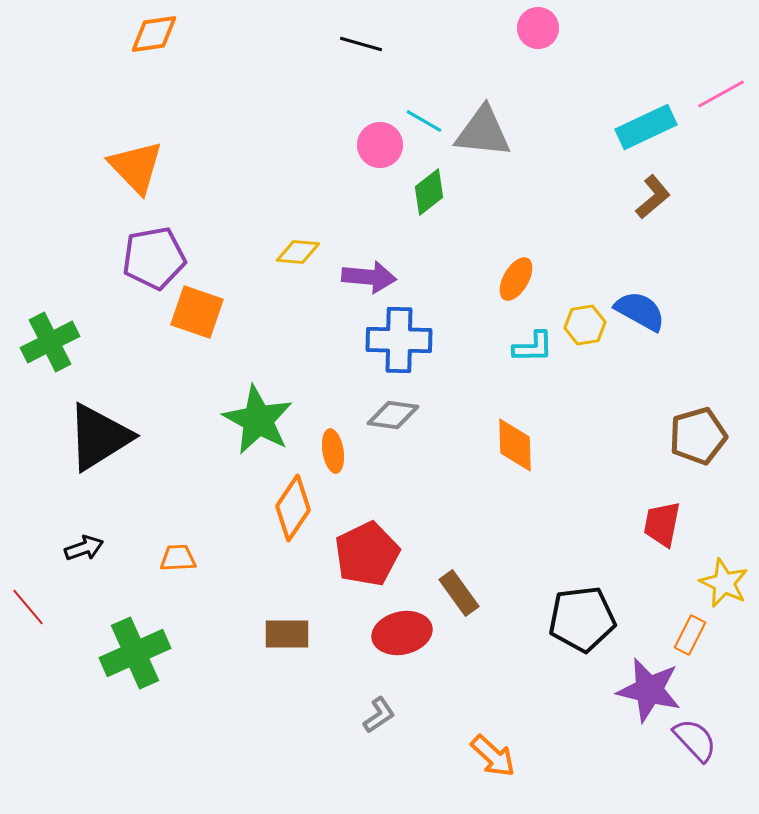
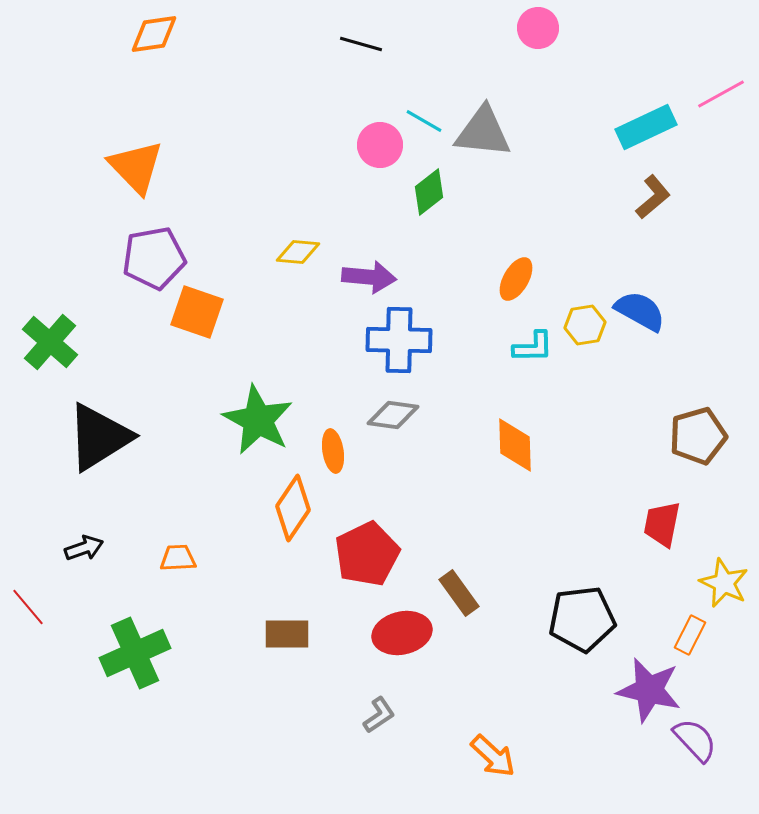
green cross at (50, 342): rotated 22 degrees counterclockwise
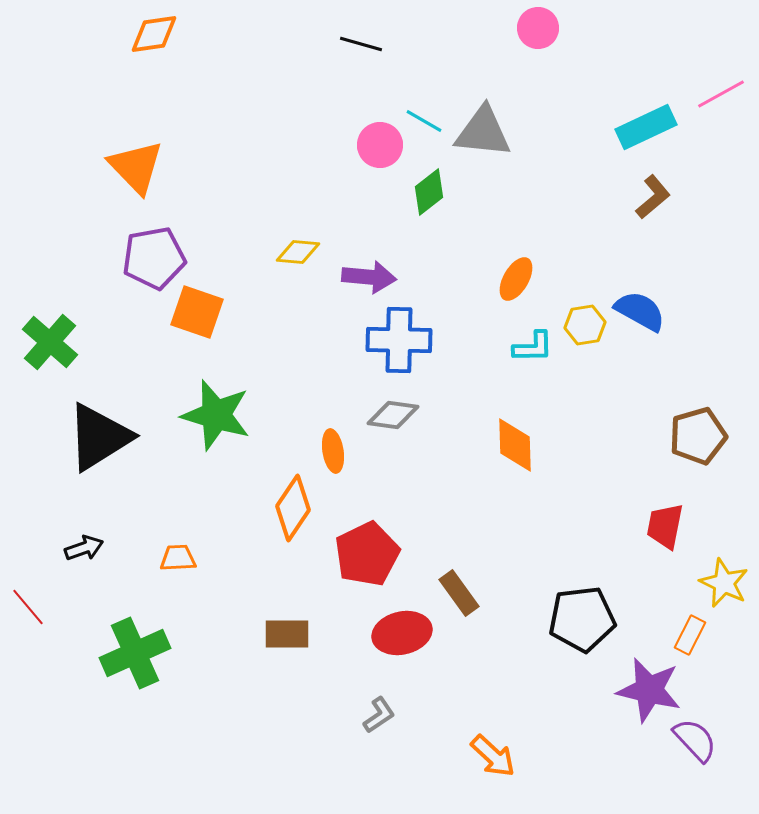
green star at (258, 420): moved 42 px left, 5 px up; rotated 12 degrees counterclockwise
red trapezoid at (662, 524): moved 3 px right, 2 px down
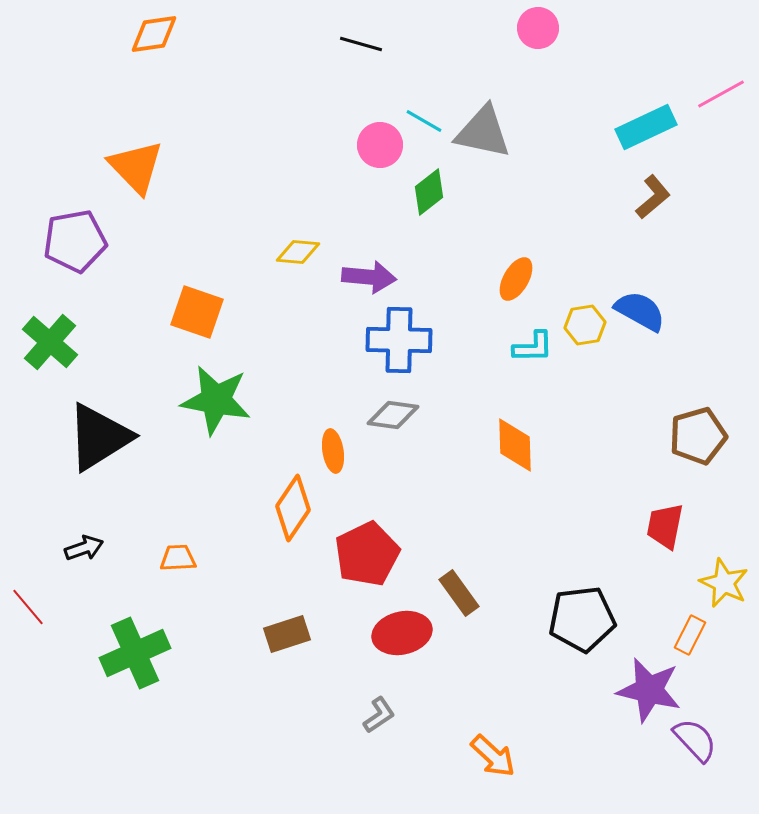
gray triangle at (483, 132): rotated 6 degrees clockwise
purple pentagon at (154, 258): moved 79 px left, 17 px up
green star at (216, 415): moved 15 px up; rotated 6 degrees counterclockwise
brown rectangle at (287, 634): rotated 18 degrees counterclockwise
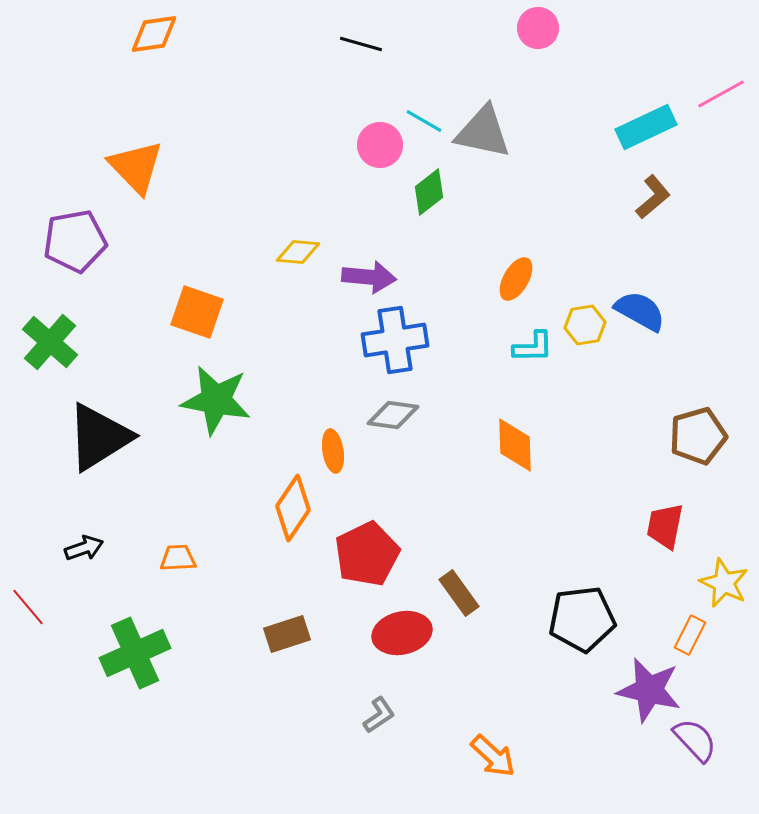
blue cross at (399, 340): moved 4 px left; rotated 10 degrees counterclockwise
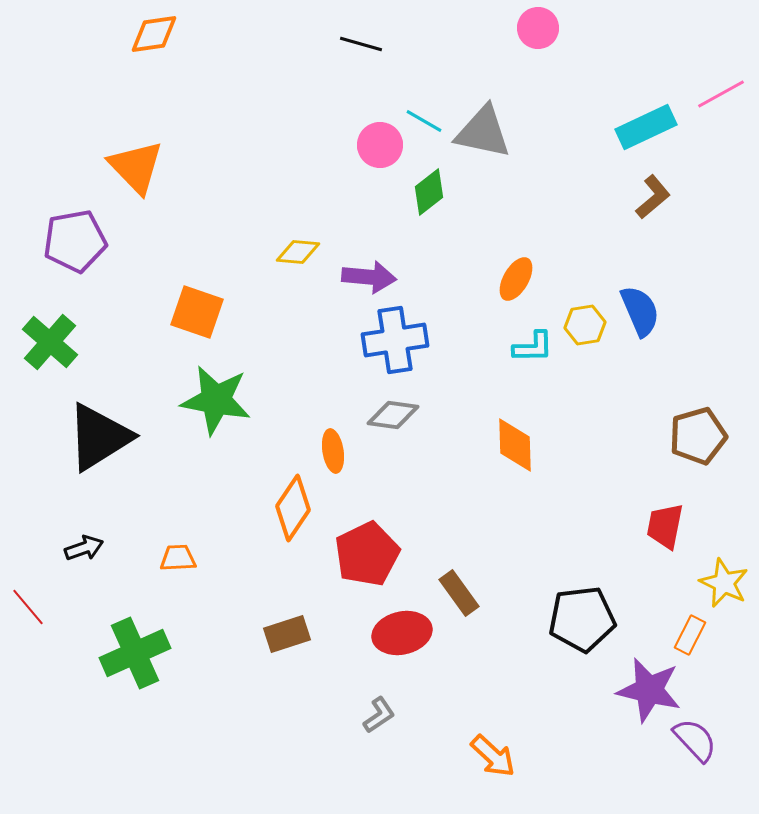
blue semicircle at (640, 311): rotated 38 degrees clockwise
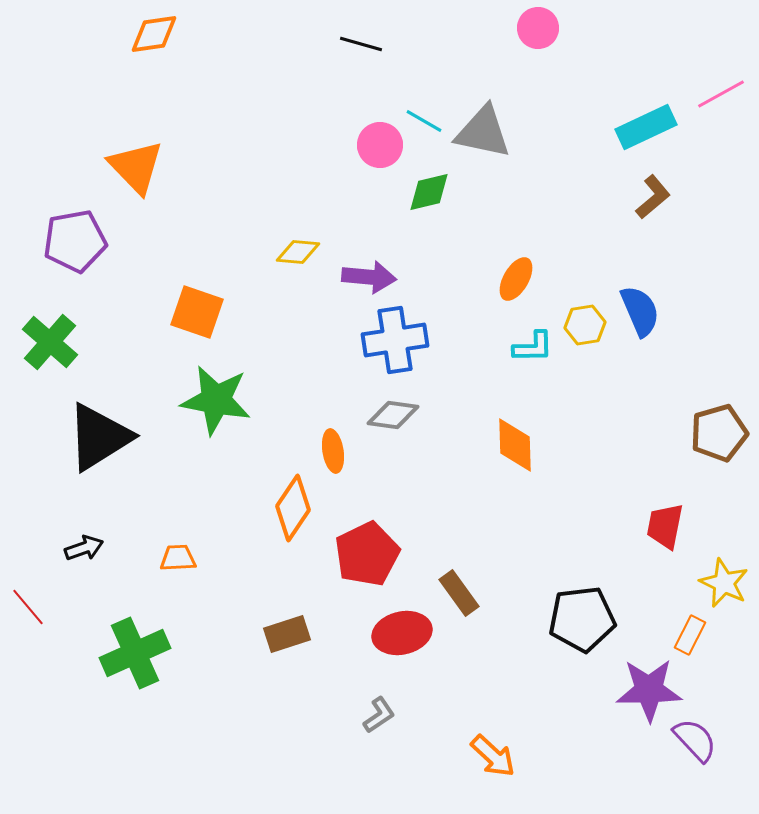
green diamond at (429, 192): rotated 24 degrees clockwise
brown pentagon at (698, 436): moved 21 px right, 3 px up
purple star at (649, 690): rotated 14 degrees counterclockwise
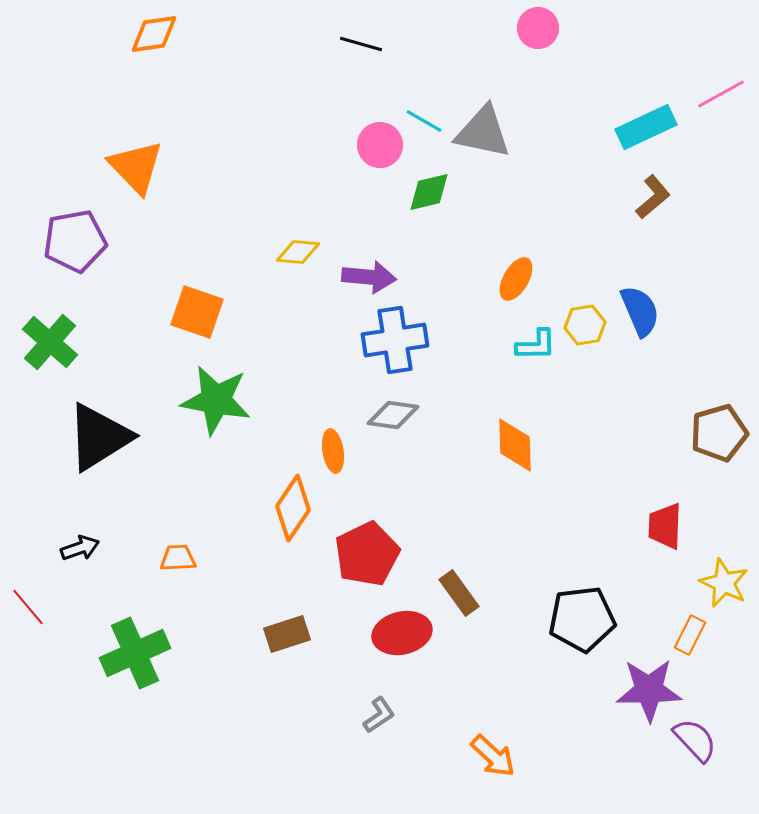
cyan L-shape at (533, 347): moved 3 px right, 2 px up
red trapezoid at (665, 526): rotated 9 degrees counterclockwise
black arrow at (84, 548): moved 4 px left
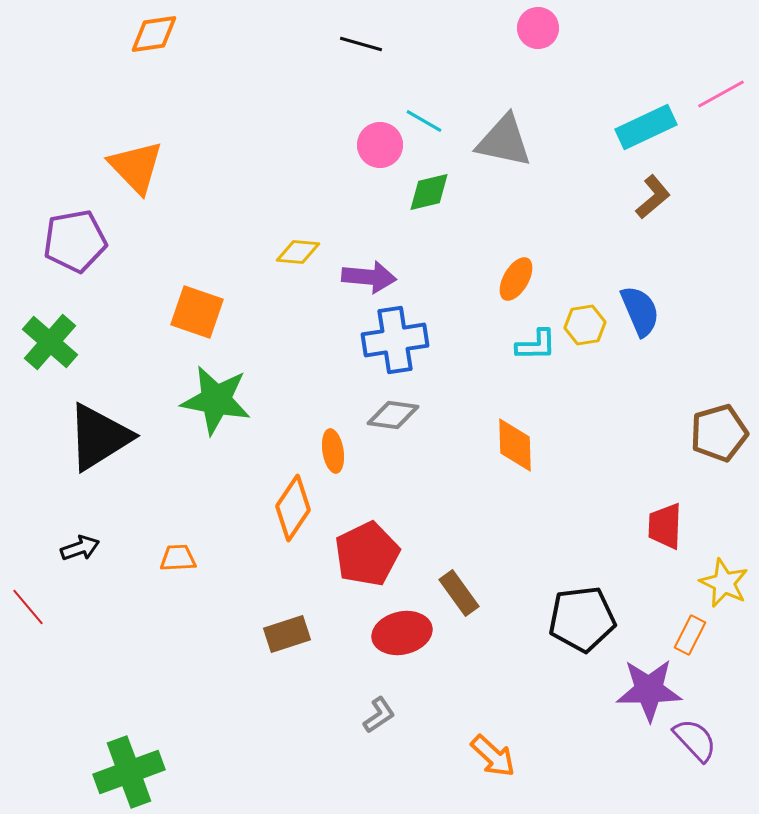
gray triangle at (483, 132): moved 21 px right, 9 px down
green cross at (135, 653): moved 6 px left, 119 px down; rotated 4 degrees clockwise
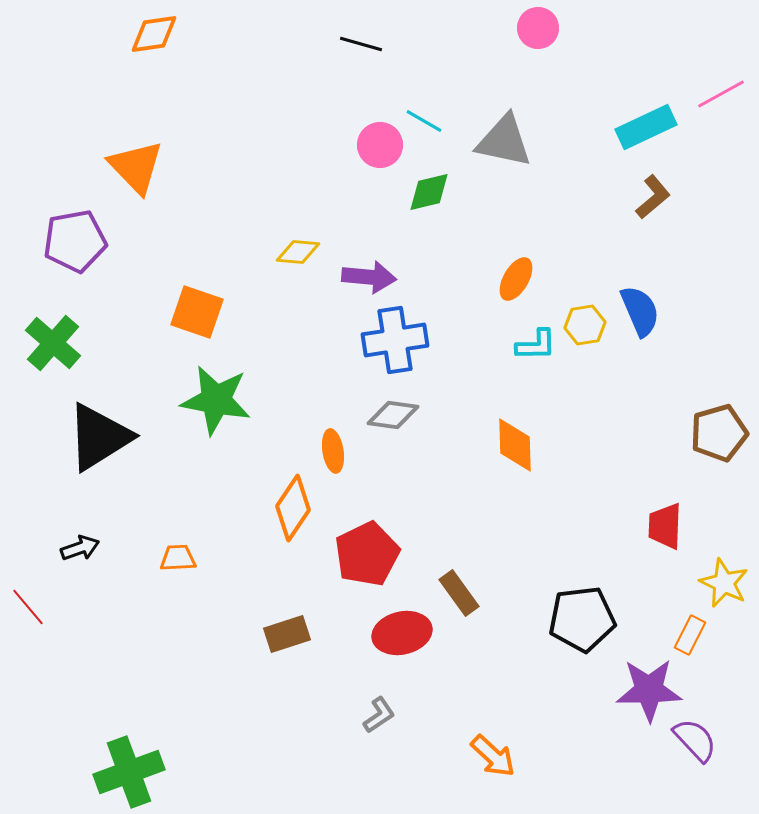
green cross at (50, 342): moved 3 px right, 1 px down
